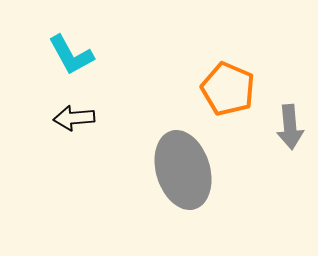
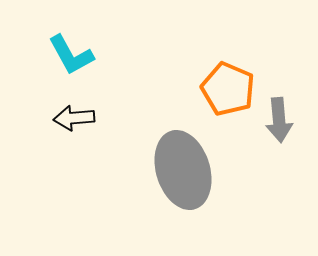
gray arrow: moved 11 px left, 7 px up
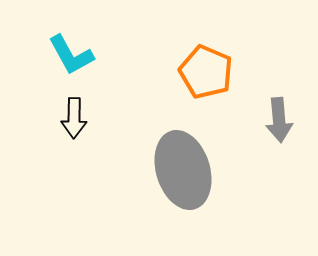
orange pentagon: moved 22 px left, 17 px up
black arrow: rotated 84 degrees counterclockwise
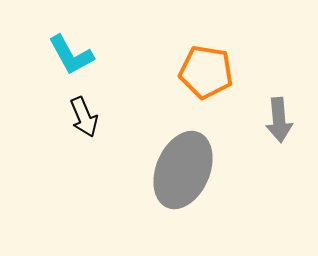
orange pentagon: rotated 14 degrees counterclockwise
black arrow: moved 10 px right, 1 px up; rotated 24 degrees counterclockwise
gray ellipse: rotated 40 degrees clockwise
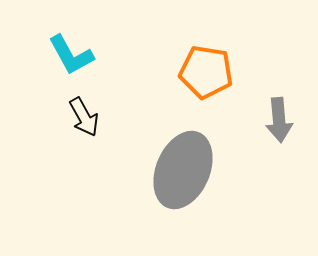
black arrow: rotated 6 degrees counterclockwise
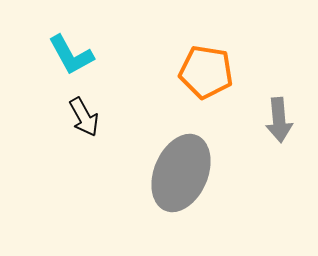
gray ellipse: moved 2 px left, 3 px down
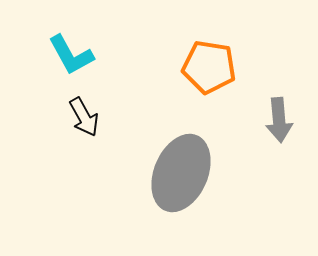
orange pentagon: moved 3 px right, 5 px up
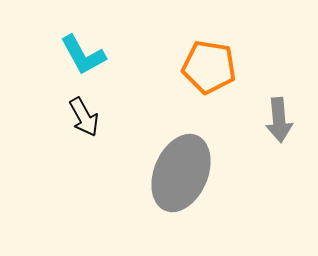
cyan L-shape: moved 12 px right
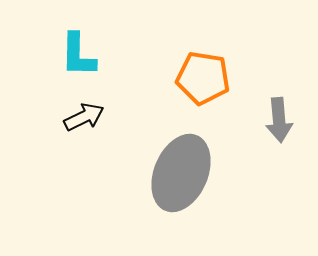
cyan L-shape: moved 5 px left; rotated 30 degrees clockwise
orange pentagon: moved 6 px left, 11 px down
black arrow: rotated 87 degrees counterclockwise
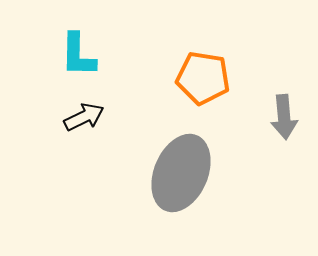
gray arrow: moved 5 px right, 3 px up
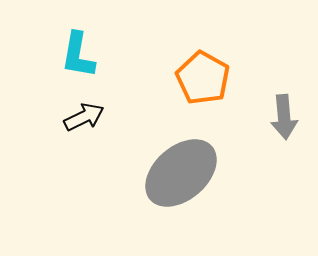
cyan L-shape: rotated 9 degrees clockwise
orange pentagon: rotated 20 degrees clockwise
gray ellipse: rotated 26 degrees clockwise
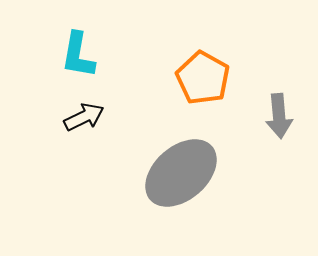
gray arrow: moved 5 px left, 1 px up
